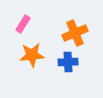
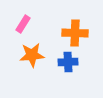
orange cross: rotated 25 degrees clockwise
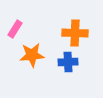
pink rectangle: moved 8 px left, 5 px down
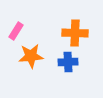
pink rectangle: moved 1 px right, 2 px down
orange star: moved 1 px left, 1 px down
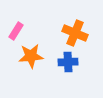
orange cross: rotated 20 degrees clockwise
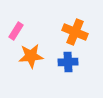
orange cross: moved 1 px up
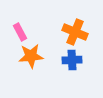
pink rectangle: moved 4 px right, 1 px down; rotated 60 degrees counterclockwise
blue cross: moved 4 px right, 2 px up
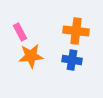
orange cross: moved 1 px right, 1 px up; rotated 15 degrees counterclockwise
blue cross: rotated 12 degrees clockwise
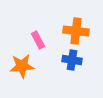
pink rectangle: moved 18 px right, 8 px down
orange star: moved 9 px left, 10 px down
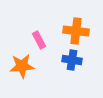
pink rectangle: moved 1 px right
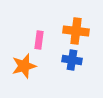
pink rectangle: rotated 36 degrees clockwise
orange star: moved 2 px right; rotated 10 degrees counterclockwise
